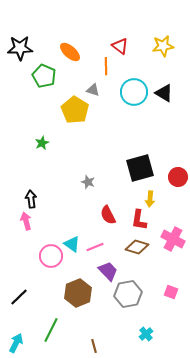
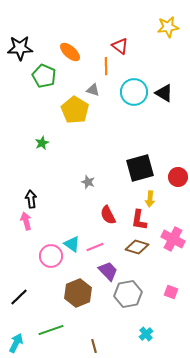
yellow star: moved 5 px right, 19 px up
green line: rotated 45 degrees clockwise
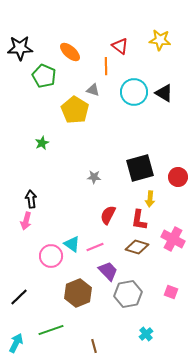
yellow star: moved 8 px left, 13 px down; rotated 15 degrees clockwise
gray star: moved 6 px right, 5 px up; rotated 16 degrees counterclockwise
red semicircle: rotated 54 degrees clockwise
pink arrow: rotated 150 degrees counterclockwise
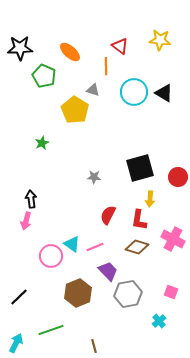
cyan cross: moved 13 px right, 13 px up
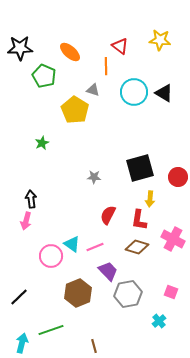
cyan arrow: moved 6 px right; rotated 12 degrees counterclockwise
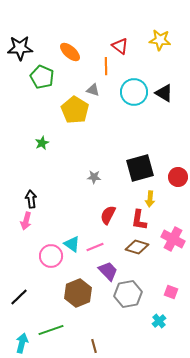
green pentagon: moved 2 px left, 1 px down
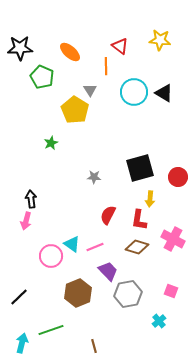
gray triangle: moved 3 px left; rotated 40 degrees clockwise
green star: moved 9 px right
pink square: moved 1 px up
